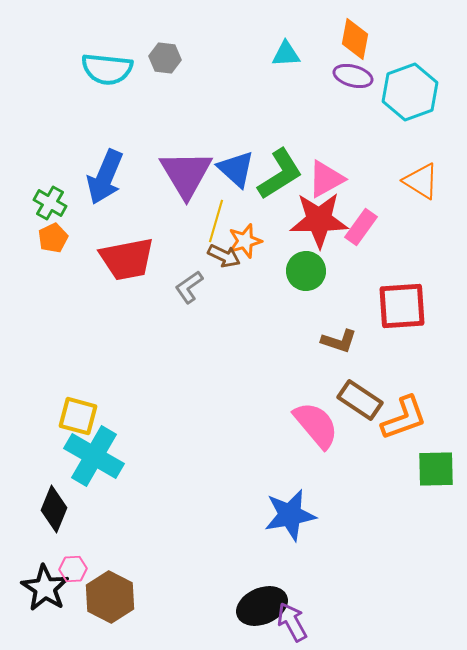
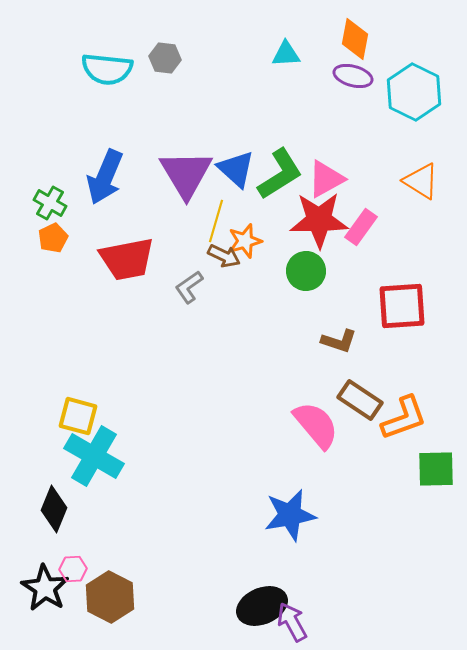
cyan hexagon: moved 4 px right; rotated 14 degrees counterclockwise
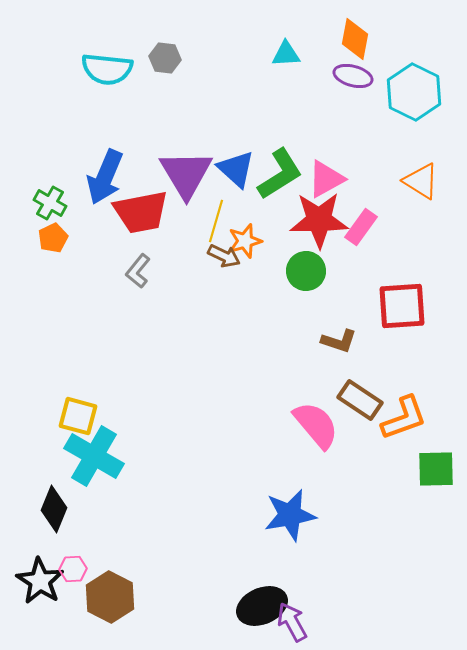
red trapezoid: moved 14 px right, 47 px up
gray L-shape: moved 51 px left, 16 px up; rotated 16 degrees counterclockwise
black star: moved 5 px left, 7 px up
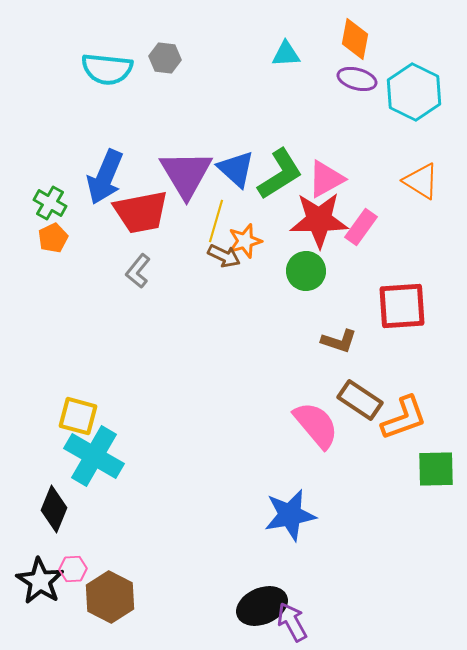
purple ellipse: moved 4 px right, 3 px down
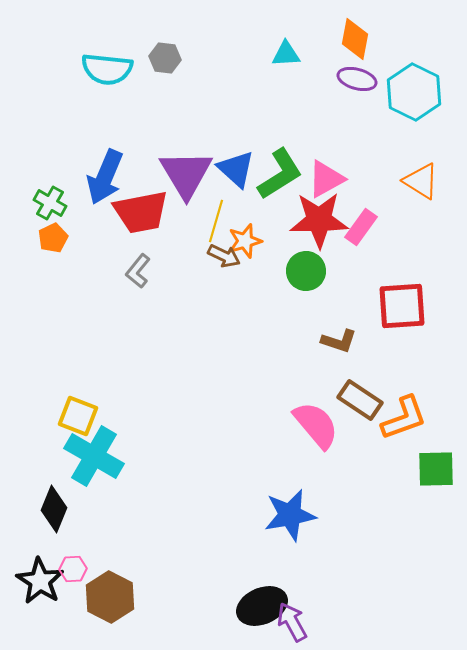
yellow square: rotated 6 degrees clockwise
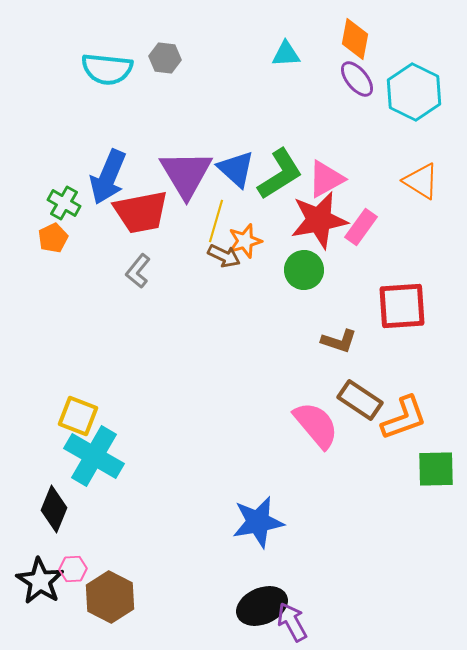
purple ellipse: rotated 36 degrees clockwise
blue arrow: moved 3 px right
green cross: moved 14 px right
red star: rotated 10 degrees counterclockwise
green circle: moved 2 px left, 1 px up
blue star: moved 32 px left, 7 px down
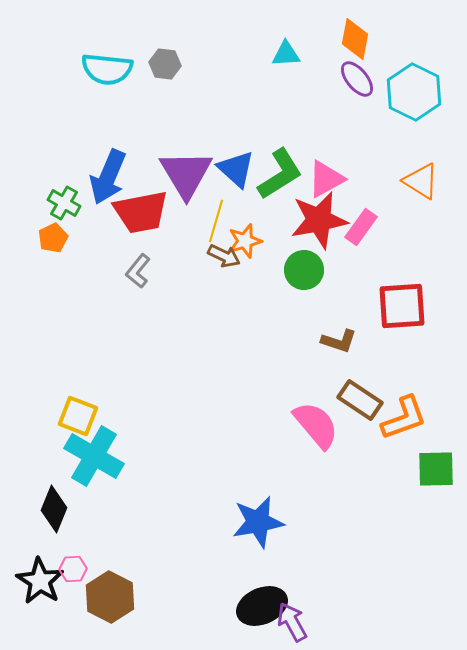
gray hexagon: moved 6 px down
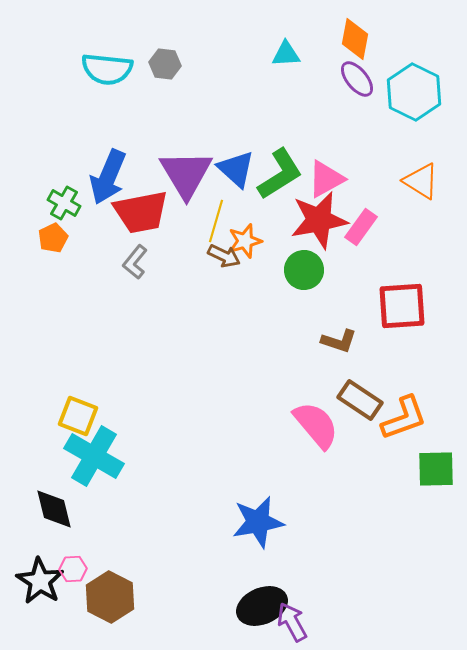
gray L-shape: moved 3 px left, 9 px up
black diamond: rotated 36 degrees counterclockwise
